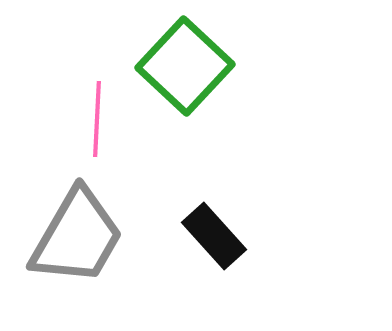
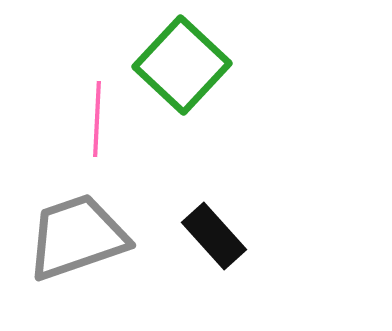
green square: moved 3 px left, 1 px up
gray trapezoid: rotated 139 degrees counterclockwise
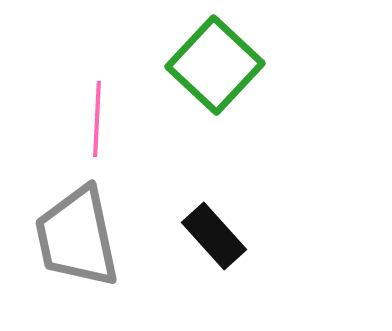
green square: moved 33 px right
gray trapezoid: rotated 83 degrees counterclockwise
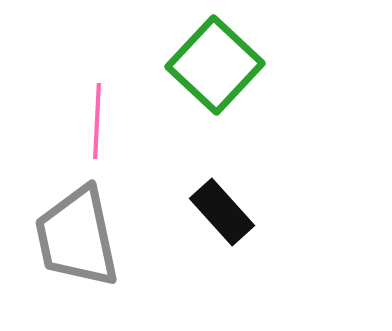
pink line: moved 2 px down
black rectangle: moved 8 px right, 24 px up
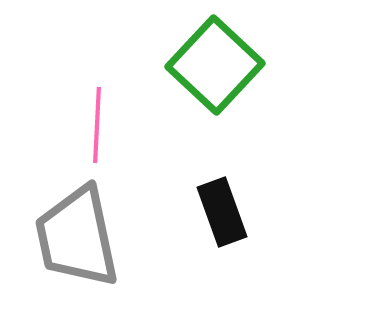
pink line: moved 4 px down
black rectangle: rotated 22 degrees clockwise
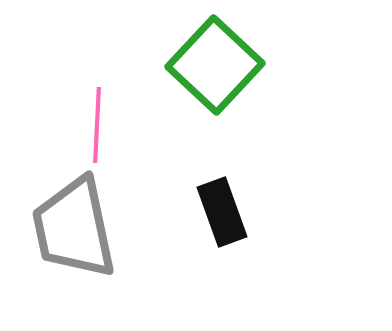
gray trapezoid: moved 3 px left, 9 px up
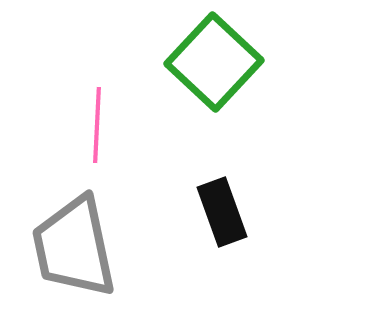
green square: moved 1 px left, 3 px up
gray trapezoid: moved 19 px down
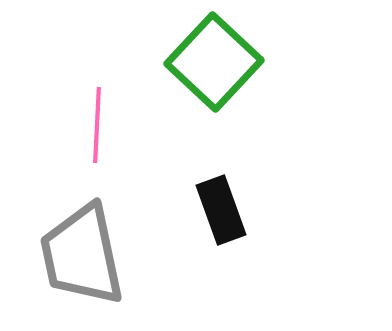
black rectangle: moved 1 px left, 2 px up
gray trapezoid: moved 8 px right, 8 px down
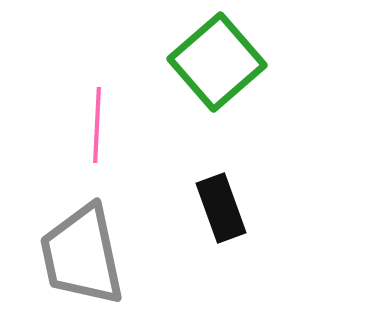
green square: moved 3 px right; rotated 6 degrees clockwise
black rectangle: moved 2 px up
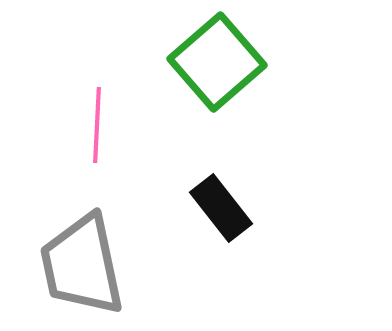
black rectangle: rotated 18 degrees counterclockwise
gray trapezoid: moved 10 px down
